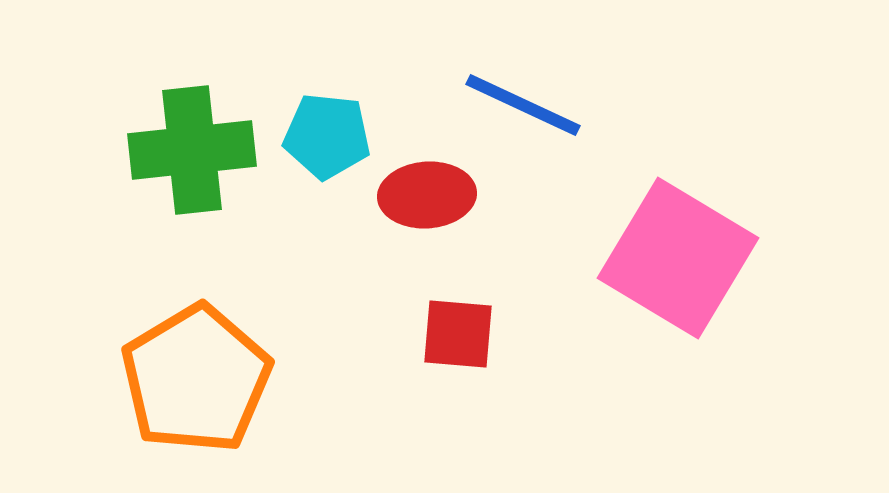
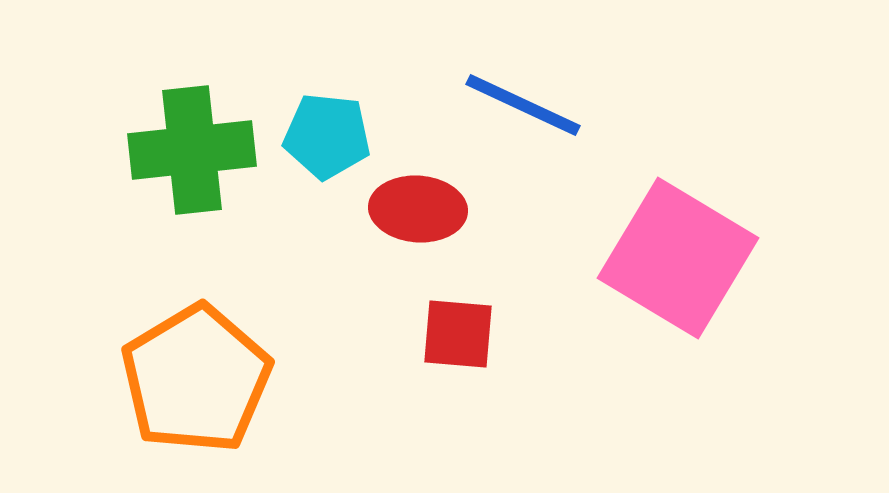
red ellipse: moved 9 px left, 14 px down; rotated 8 degrees clockwise
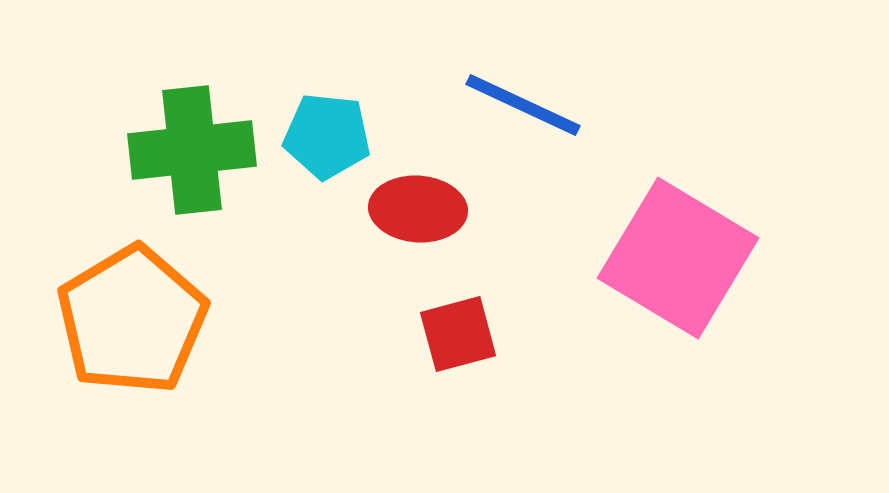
red square: rotated 20 degrees counterclockwise
orange pentagon: moved 64 px left, 59 px up
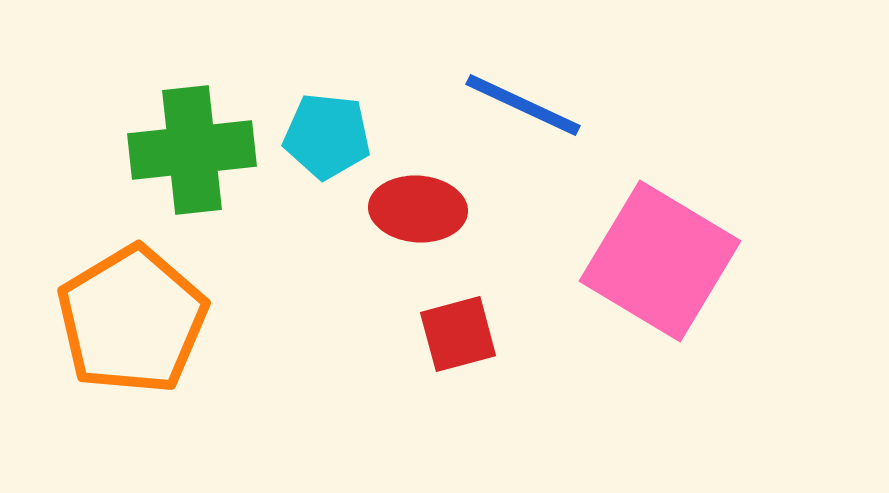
pink square: moved 18 px left, 3 px down
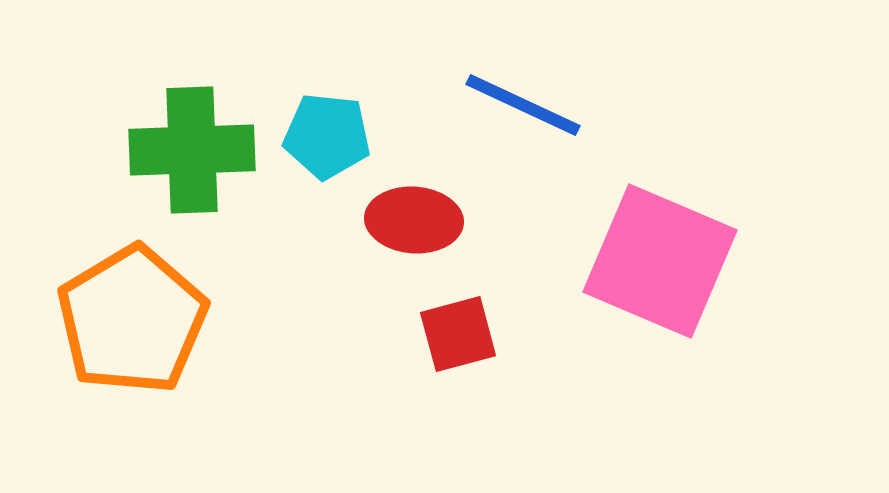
green cross: rotated 4 degrees clockwise
red ellipse: moved 4 px left, 11 px down
pink square: rotated 8 degrees counterclockwise
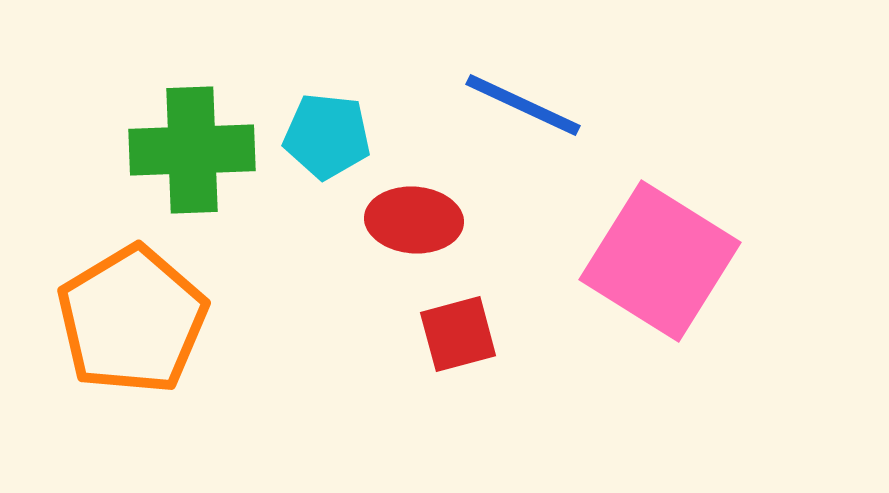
pink square: rotated 9 degrees clockwise
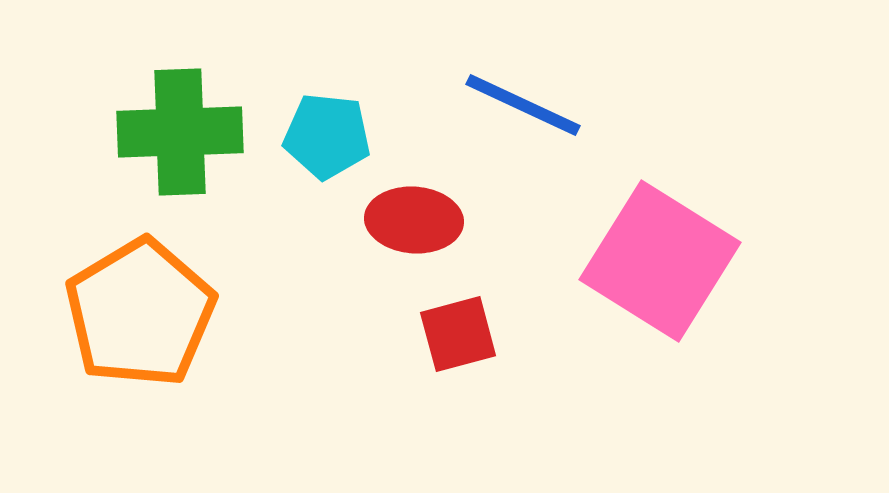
green cross: moved 12 px left, 18 px up
orange pentagon: moved 8 px right, 7 px up
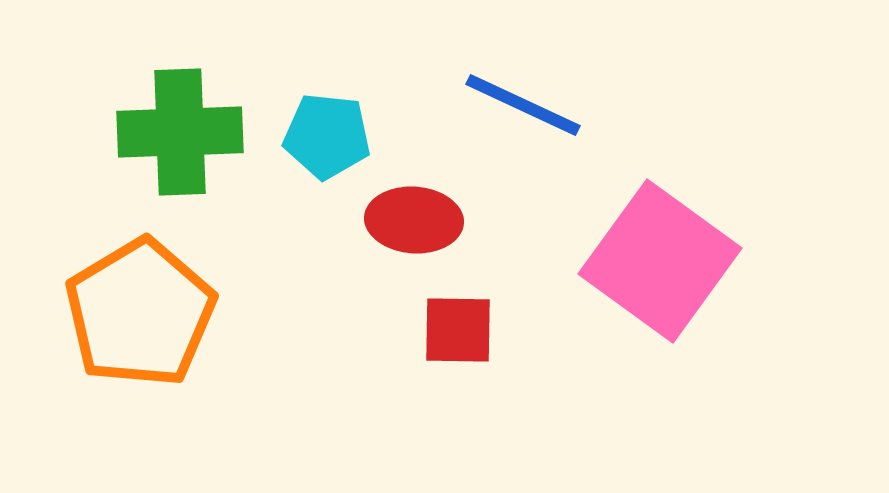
pink square: rotated 4 degrees clockwise
red square: moved 4 px up; rotated 16 degrees clockwise
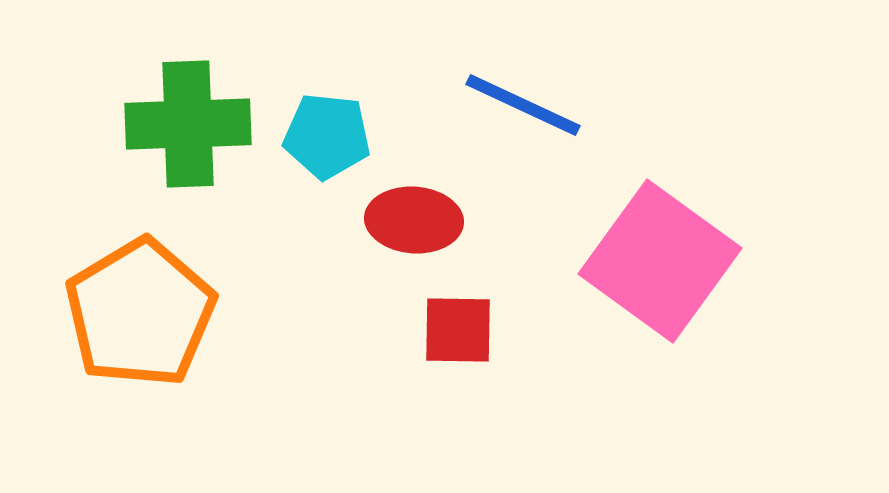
green cross: moved 8 px right, 8 px up
